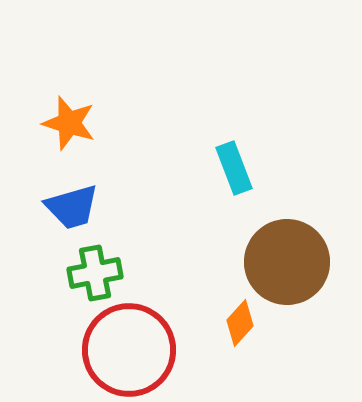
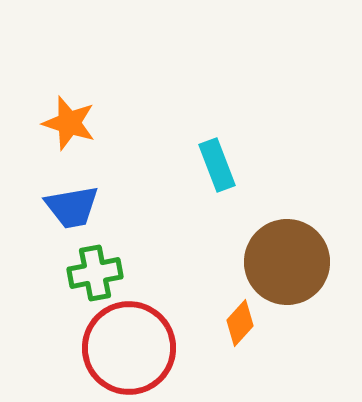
cyan rectangle: moved 17 px left, 3 px up
blue trapezoid: rotated 6 degrees clockwise
red circle: moved 2 px up
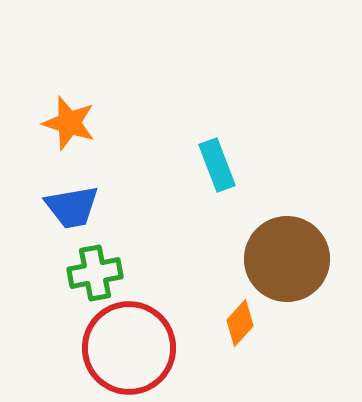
brown circle: moved 3 px up
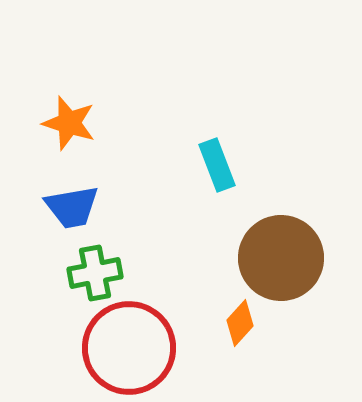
brown circle: moved 6 px left, 1 px up
